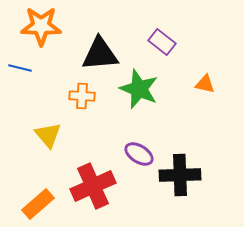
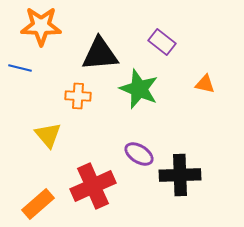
orange cross: moved 4 px left
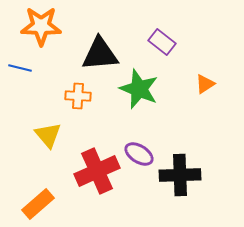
orange triangle: rotated 45 degrees counterclockwise
red cross: moved 4 px right, 15 px up
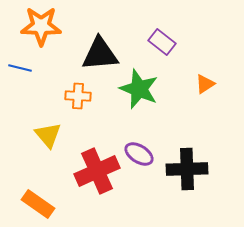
black cross: moved 7 px right, 6 px up
orange rectangle: rotated 76 degrees clockwise
